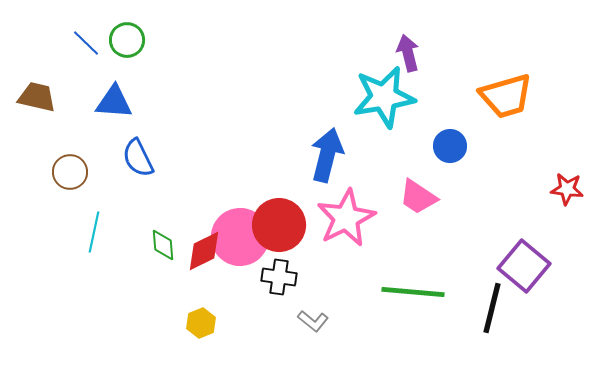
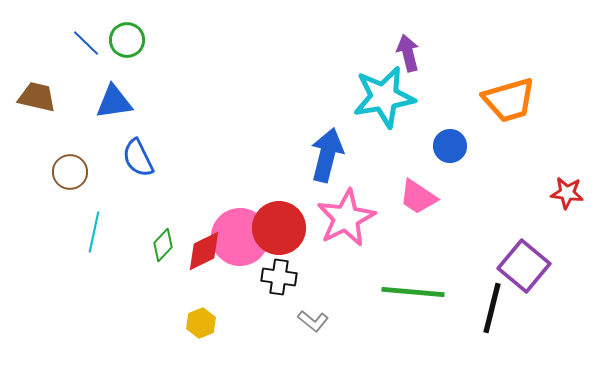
orange trapezoid: moved 3 px right, 4 px down
blue triangle: rotated 12 degrees counterclockwise
red star: moved 4 px down
red circle: moved 3 px down
green diamond: rotated 48 degrees clockwise
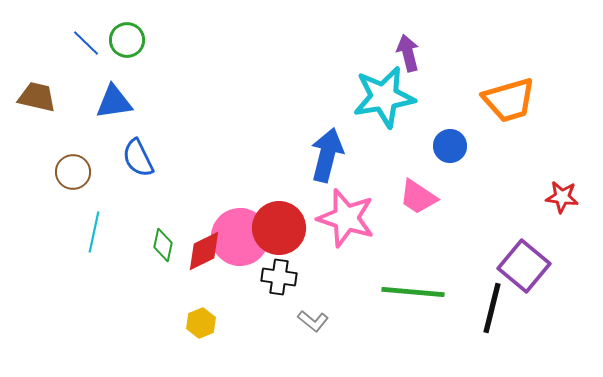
brown circle: moved 3 px right
red star: moved 5 px left, 4 px down
pink star: rotated 28 degrees counterclockwise
green diamond: rotated 32 degrees counterclockwise
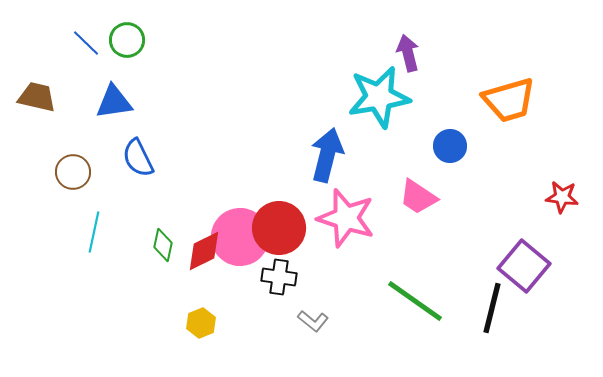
cyan star: moved 5 px left
green line: moved 2 px right, 9 px down; rotated 30 degrees clockwise
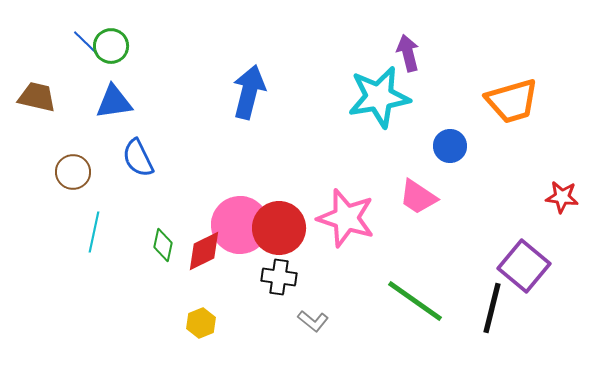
green circle: moved 16 px left, 6 px down
orange trapezoid: moved 3 px right, 1 px down
blue arrow: moved 78 px left, 63 px up
pink circle: moved 12 px up
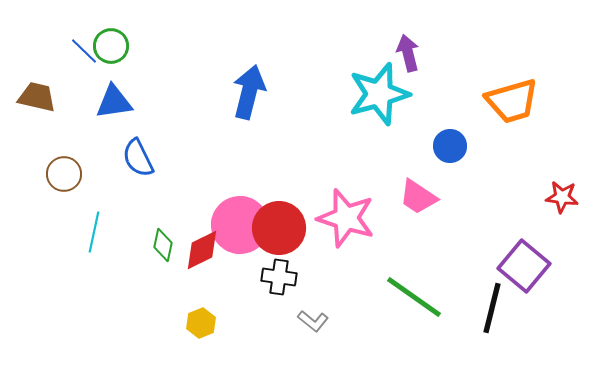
blue line: moved 2 px left, 8 px down
cyan star: moved 3 px up; rotated 6 degrees counterclockwise
brown circle: moved 9 px left, 2 px down
red diamond: moved 2 px left, 1 px up
green line: moved 1 px left, 4 px up
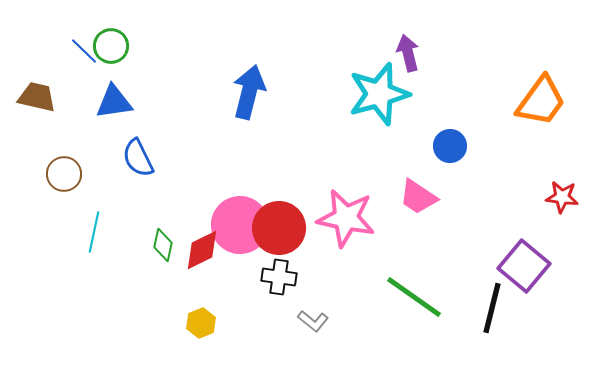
orange trapezoid: moved 29 px right; rotated 38 degrees counterclockwise
pink star: rotated 6 degrees counterclockwise
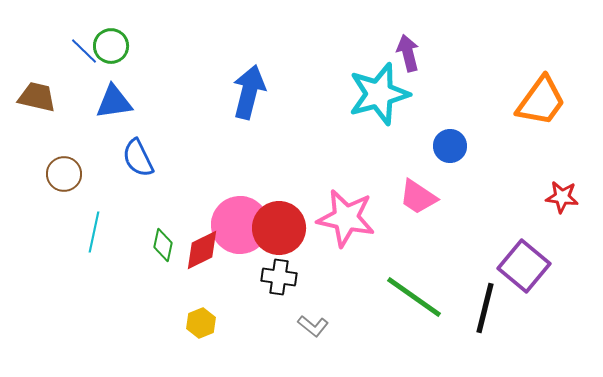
black line: moved 7 px left
gray L-shape: moved 5 px down
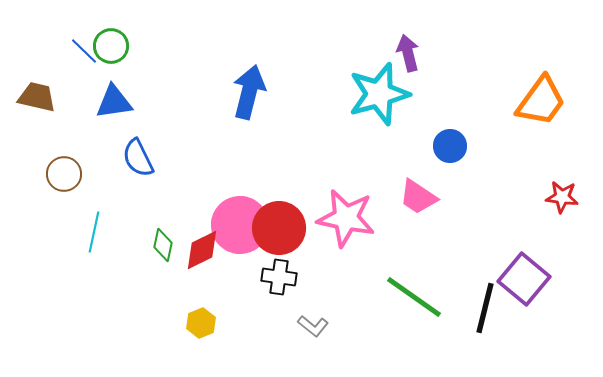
purple square: moved 13 px down
